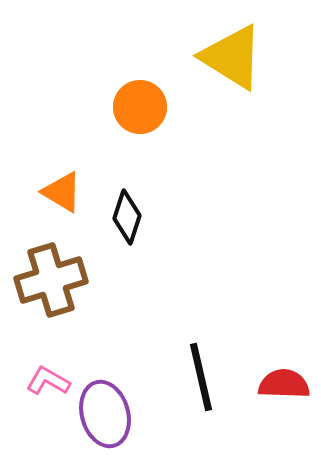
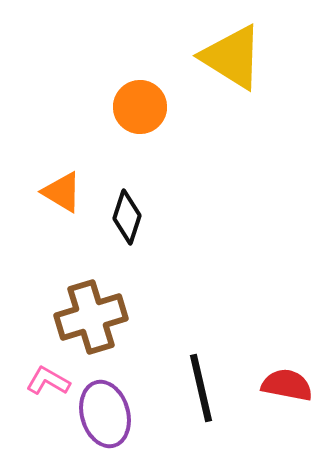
brown cross: moved 40 px right, 37 px down
black line: moved 11 px down
red semicircle: moved 3 px right, 1 px down; rotated 9 degrees clockwise
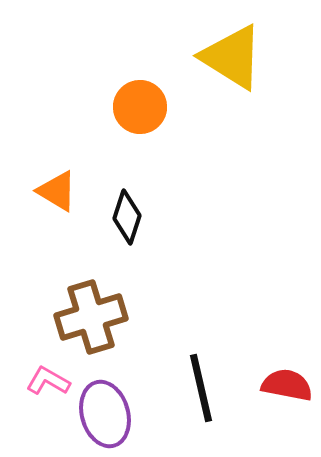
orange triangle: moved 5 px left, 1 px up
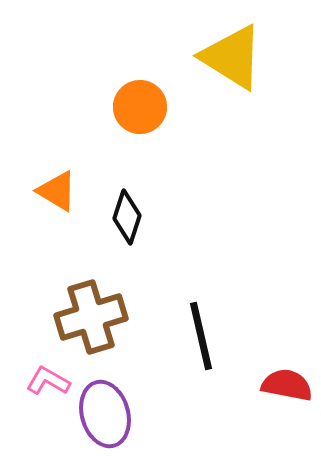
black line: moved 52 px up
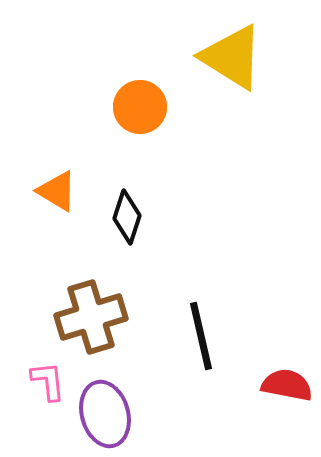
pink L-shape: rotated 54 degrees clockwise
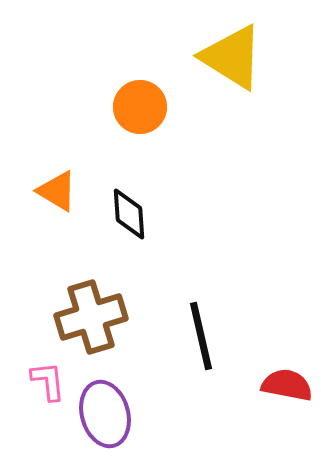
black diamond: moved 2 px right, 3 px up; rotated 22 degrees counterclockwise
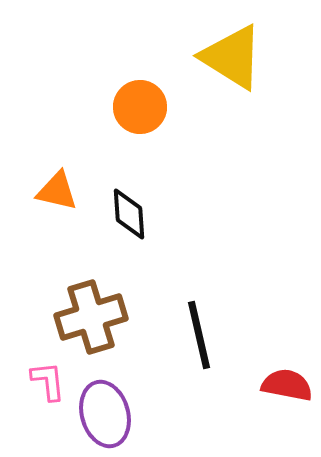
orange triangle: rotated 18 degrees counterclockwise
black line: moved 2 px left, 1 px up
